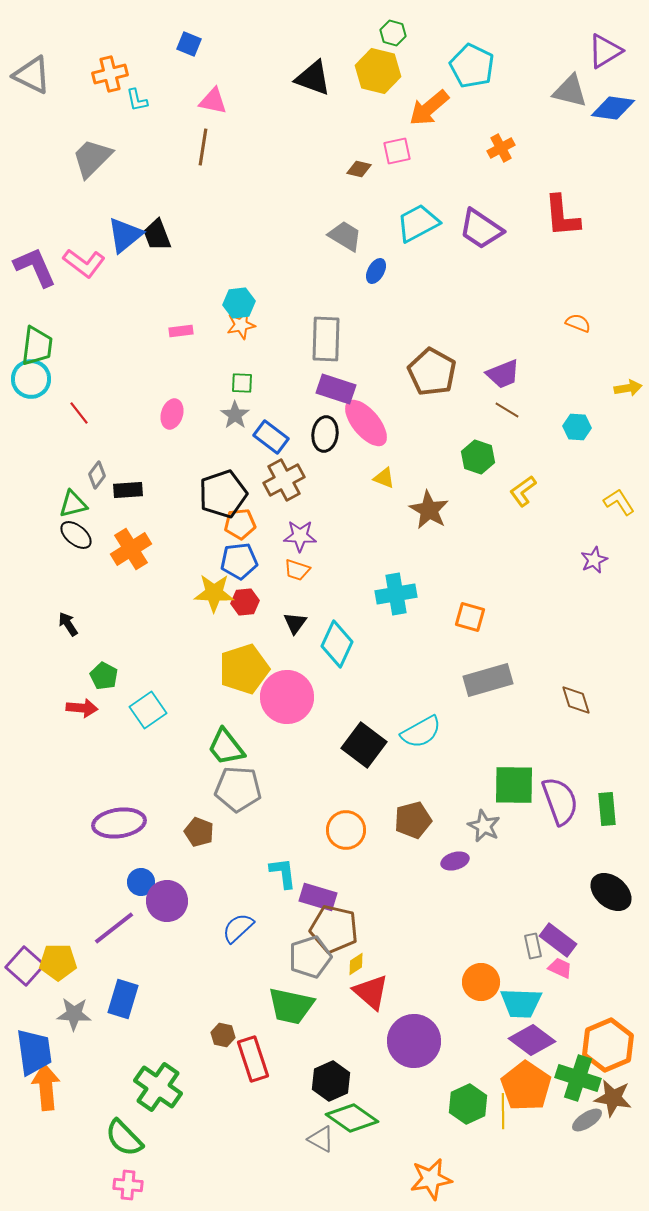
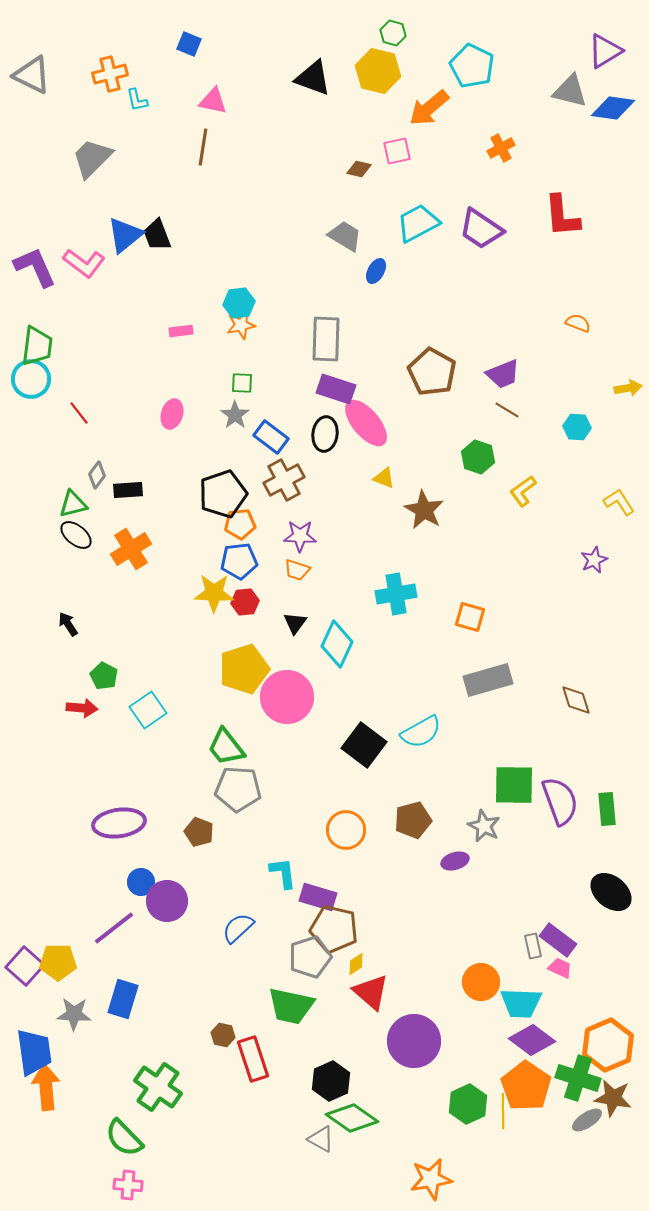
brown star at (429, 510): moved 5 px left
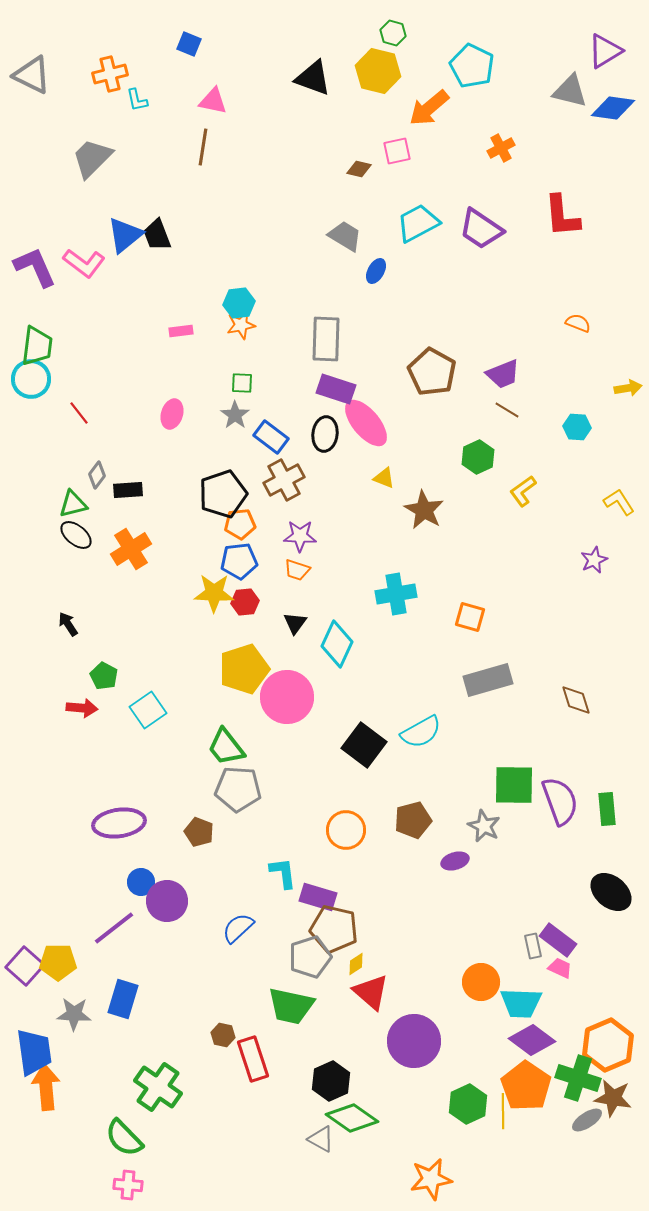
green hexagon at (478, 457): rotated 16 degrees clockwise
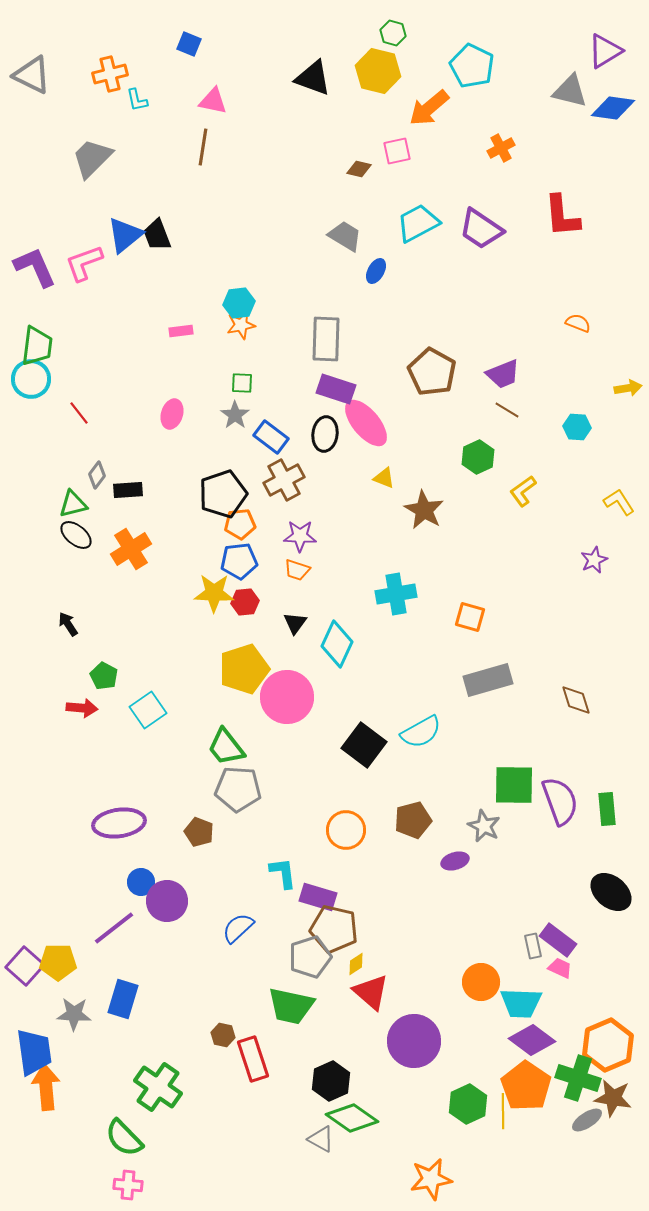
pink L-shape at (84, 263): rotated 123 degrees clockwise
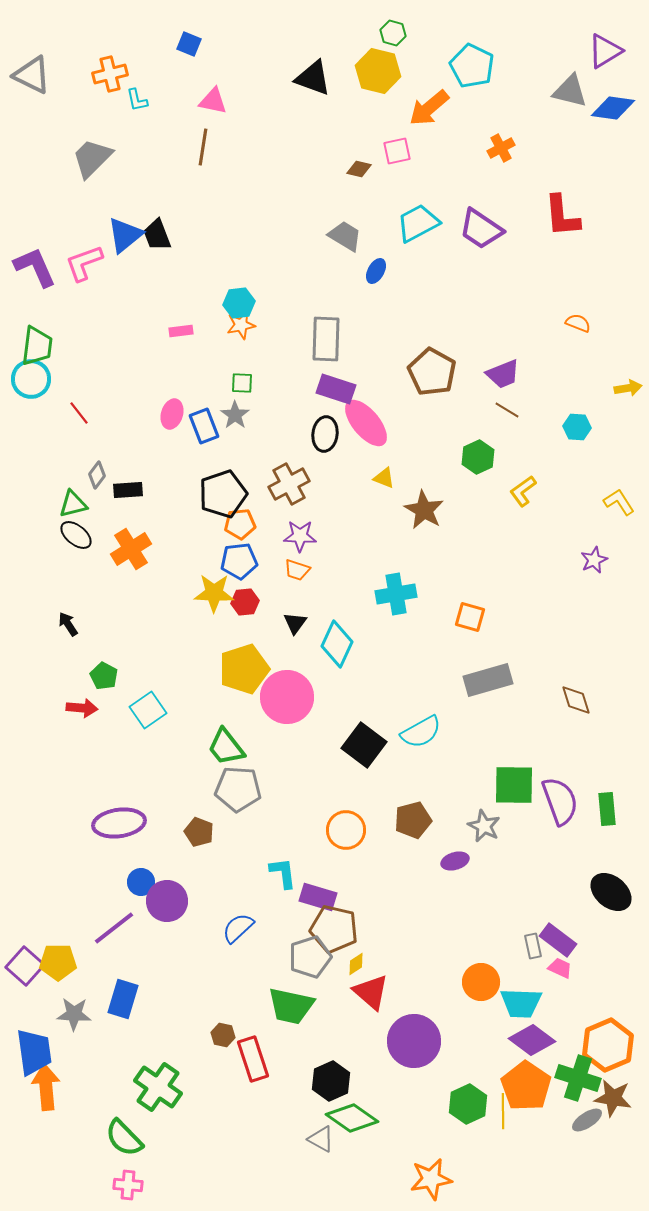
blue rectangle at (271, 437): moved 67 px left, 11 px up; rotated 32 degrees clockwise
brown cross at (284, 480): moved 5 px right, 4 px down
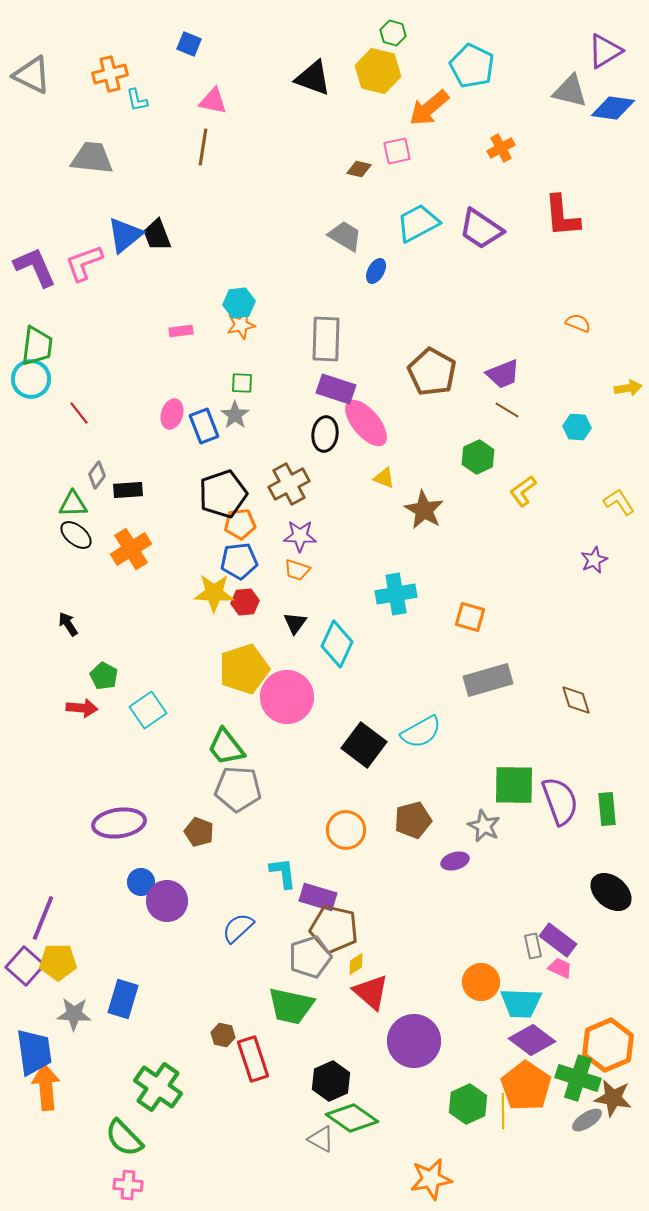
gray trapezoid at (92, 158): rotated 51 degrees clockwise
green triangle at (73, 504): rotated 12 degrees clockwise
purple line at (114, 928): moved 71 px left, 10 px up; rotated 30 degrees counterclockwise
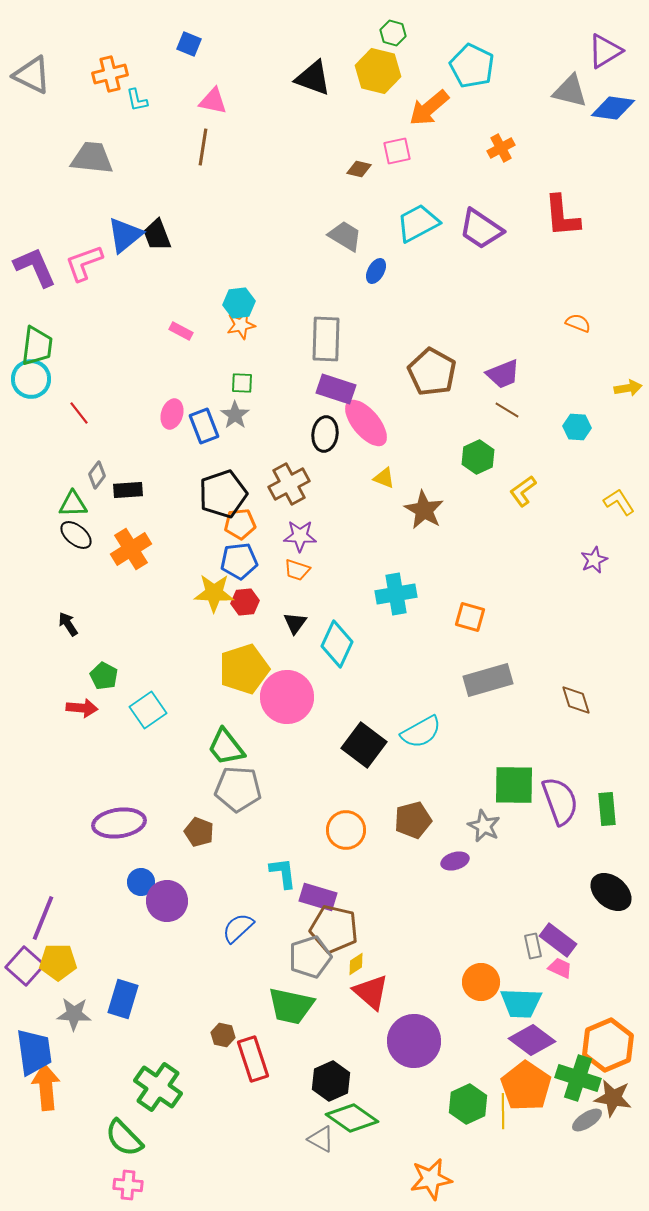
pink rectangle at (181, 331): rotated 35 degrees clockwise
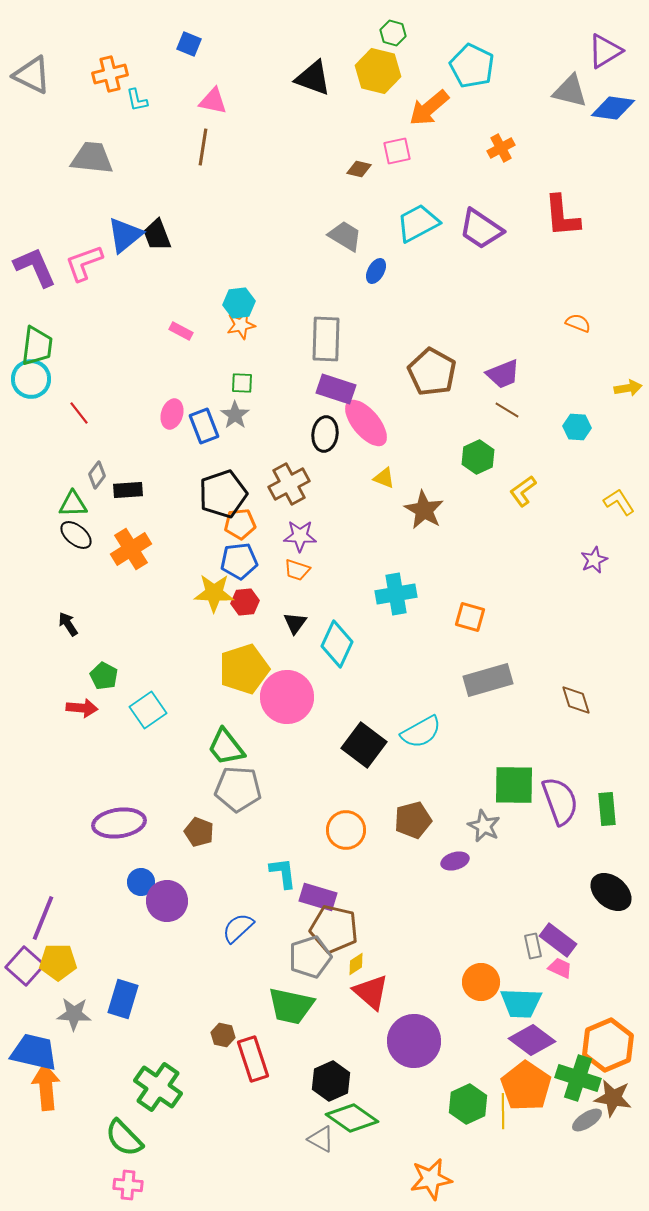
blue trapezoid at (34, 1052): rotated 69 degrees counterclockwise
